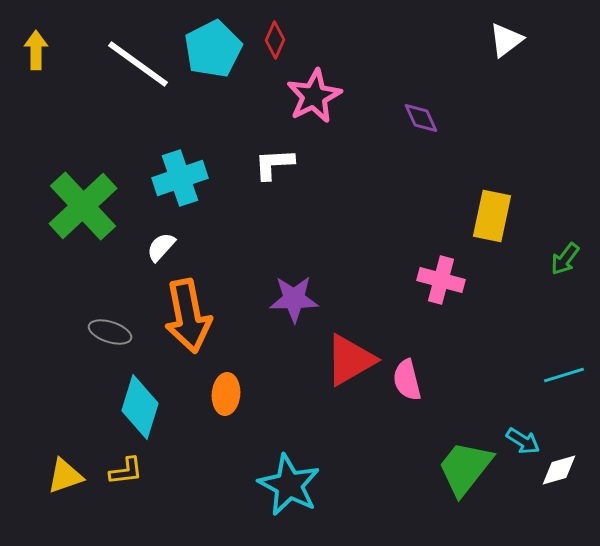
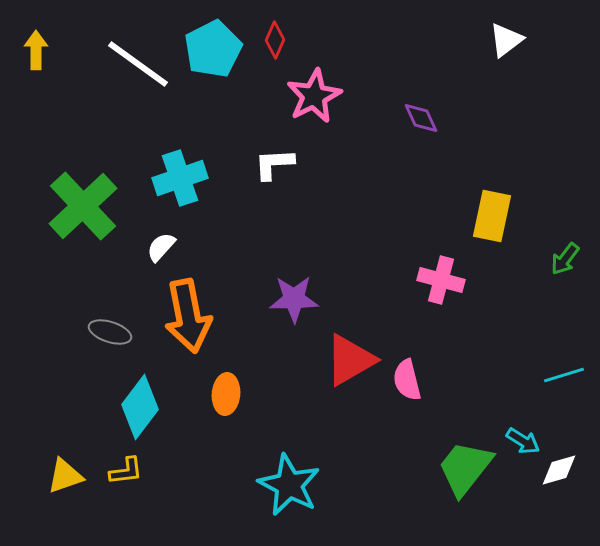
cyan diamond: rotated 20 degrees clockwise
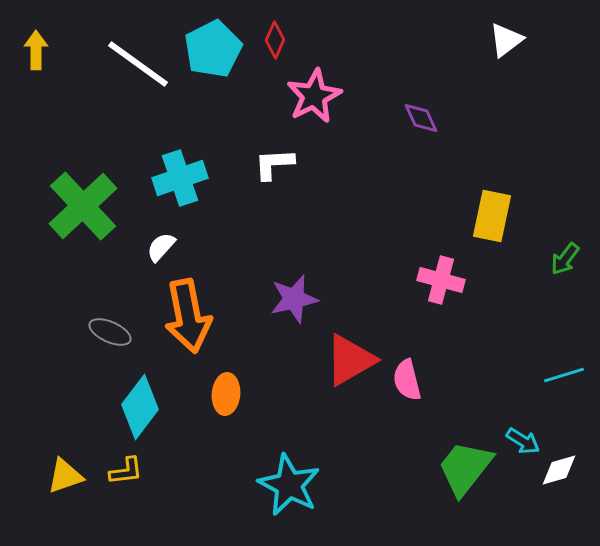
purple star: rotated 12 degrees counterclockwise
gray ellipse: rotated 6 degrees clockwise
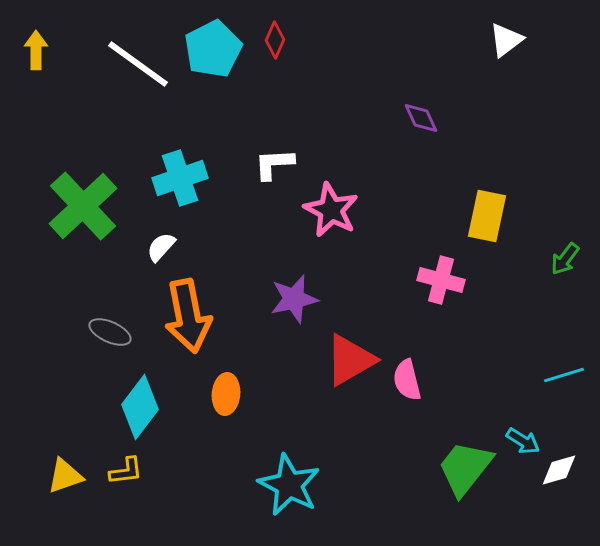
pink star: moved 17 px right, 114 px down; rotated 18 degrees counterclockwise
yellow rectangle: moved 5 px left
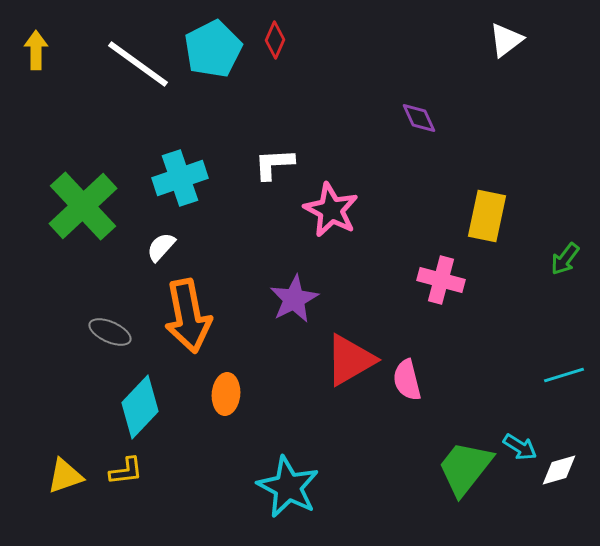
purple diamond: moved 2 px left
purple star: rotated 15 degrees counterclockwise
cyan diamond: rotated 6 degrees clockwise
cyan arrow: moved 3 px left, 6 px down
cyan star: moved 1 px left, 2 px down
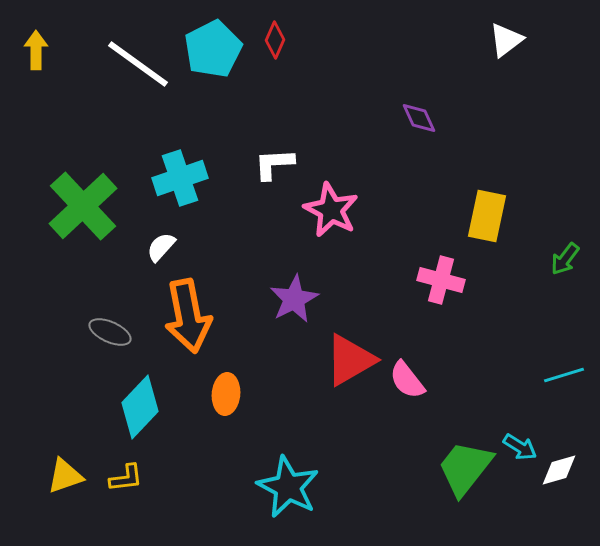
pink semicircle: rotated 24 degrees counterclockwise
yellow L-shape: moved 7 px down
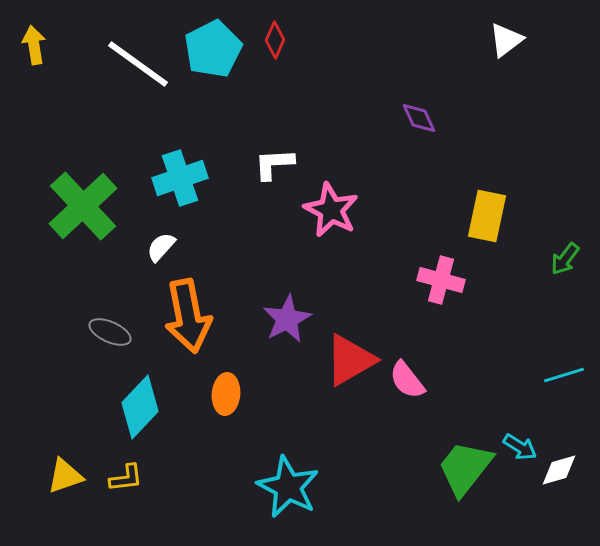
yellow arrow: moved 2 px left, 5 px up; rotated 9 degrees counterclockwise
purple star: moved 7 px left, 20 px down
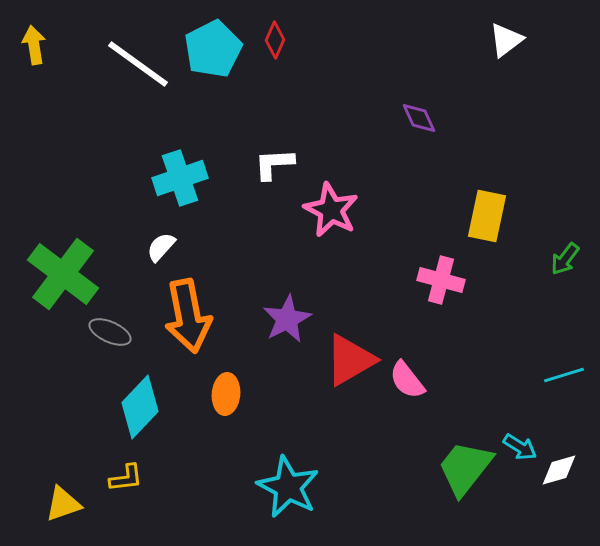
green cross: moved 20 px left, 68 px down; rotated 10 degrees counterclockwise
yellow triangle: moved 2 px left, 28 px down
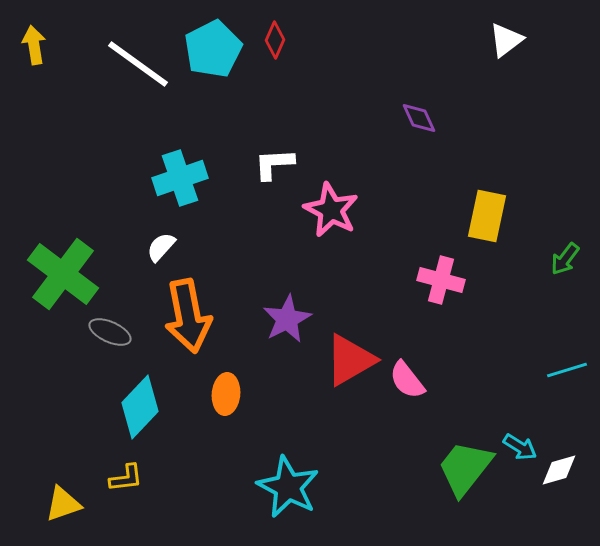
cyan line: moved 3 px right, 5 px up
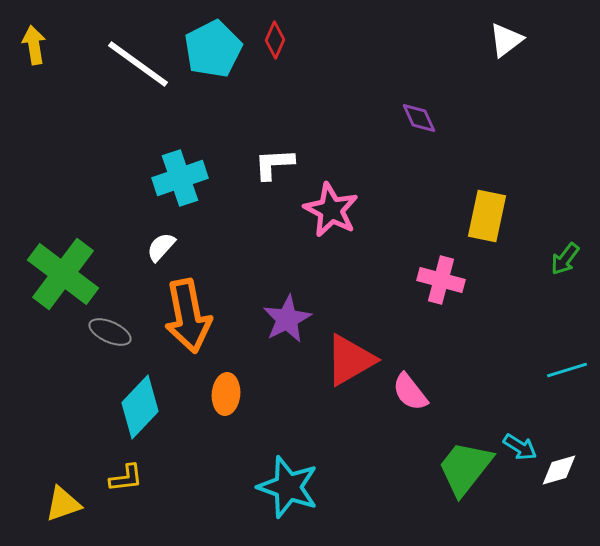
pink semicircle: moved 3 px right, 12 px down
cyan star: rotated 8 degrees counterclockwise
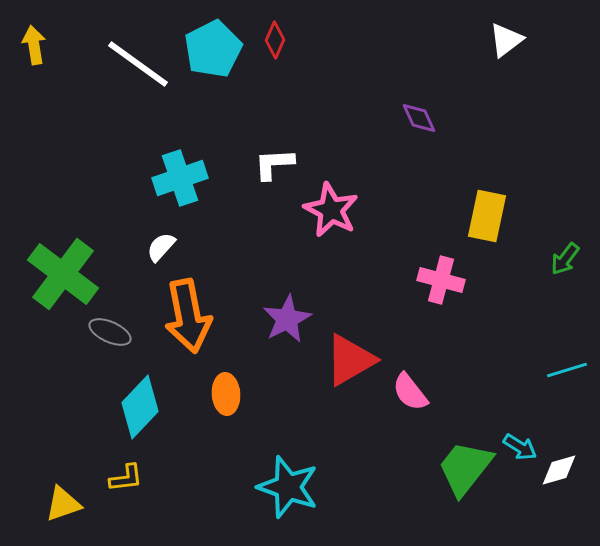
orange ellipse: rotated 9 degrees counterclockwise
